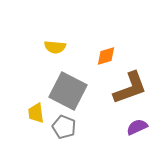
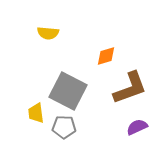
yellow semicircle: moved 7 px left, 14 px up
gray pentagon: rotated 20 degrees counterclockwise
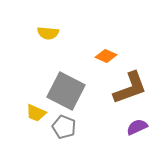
orange diamond: rotated 40 degrees clockwise
gray square: moved 2 px left
yellow trapezoid: rotated 60 degrees counterclockwise
gray pentagon: rotated 20 degrees clockwise
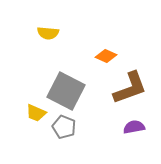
purple semicircle: moved 3 px left; rotated 15 degrees clockwise
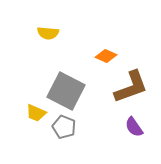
brown L-shape: moved 1 px right, 1 px up
purple semicircle: rotated 115 degrees counterclockwise
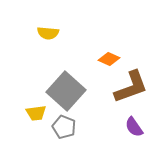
orange diamond: moved 3 px right, 3 px down
gray square: rotated 15 degrees clockwise
yellow trapezoid: rotated 30 degrees counterclockwise
